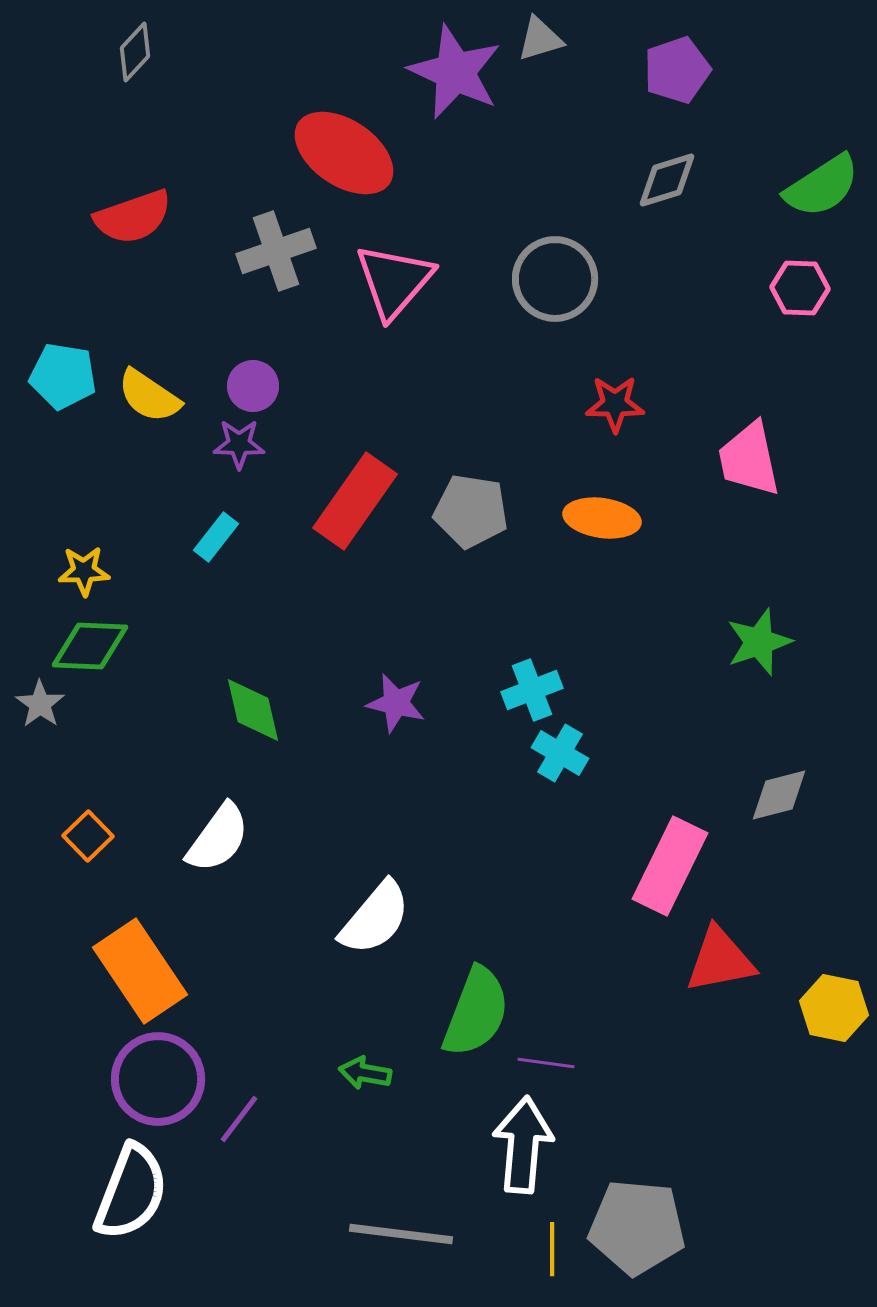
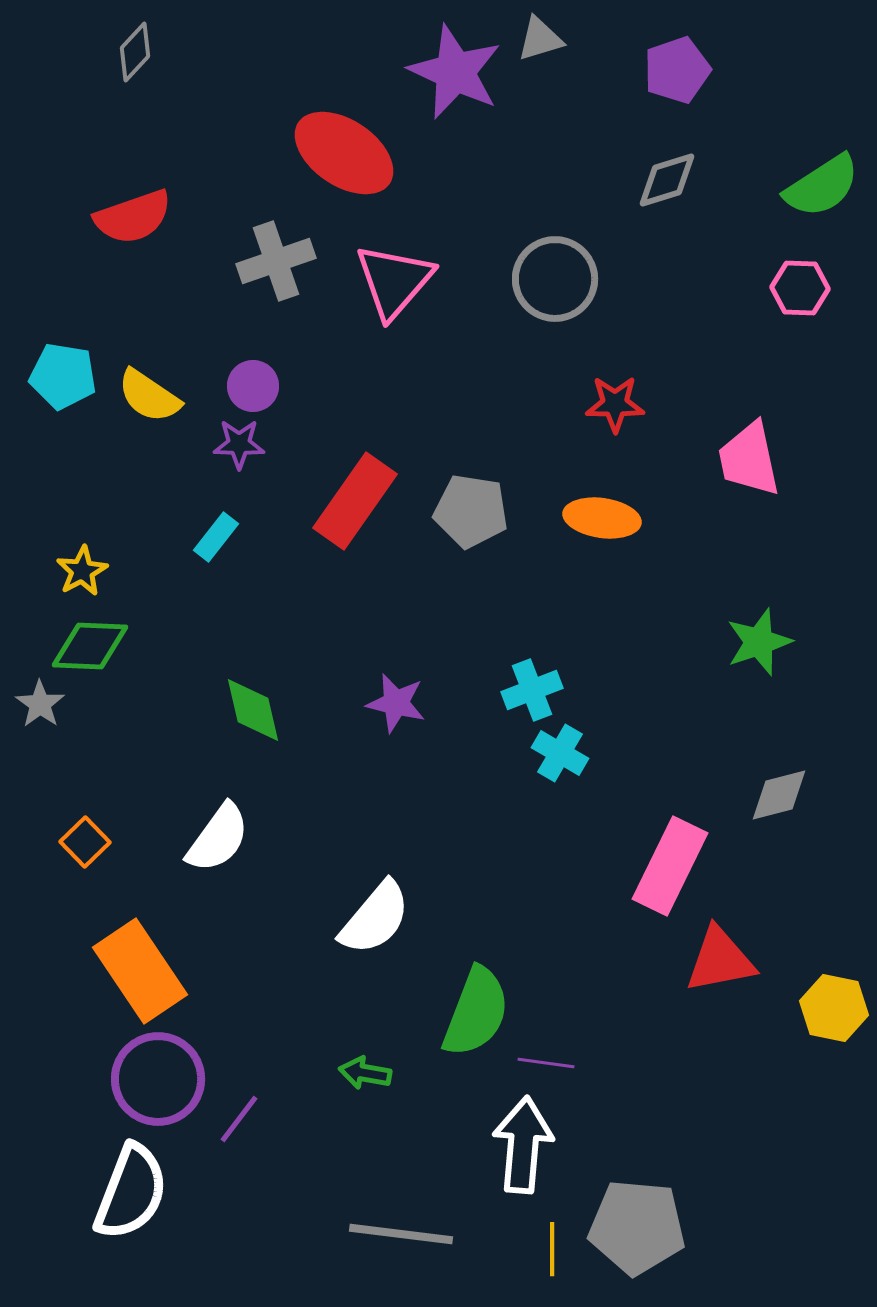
gray cross at (276, 251): moved 10 px down
yellow star at (84, 571): moved 2 px left; rotated 27 degrees counterclockwise
orange square at (88, 836): moved 3 px left, 6 px down
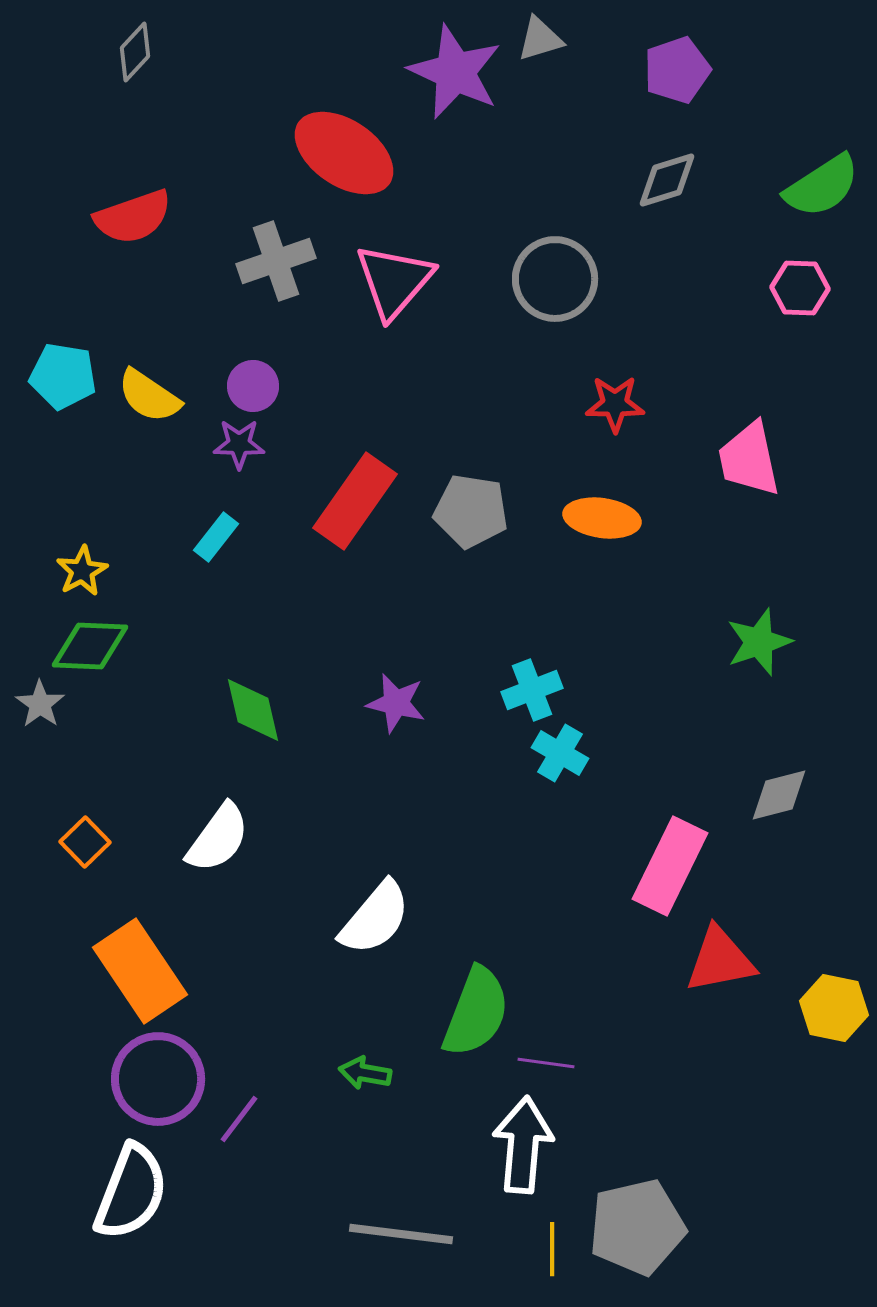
gray pentagon at (637, 1227): rotated 18 degrees counterclockwise
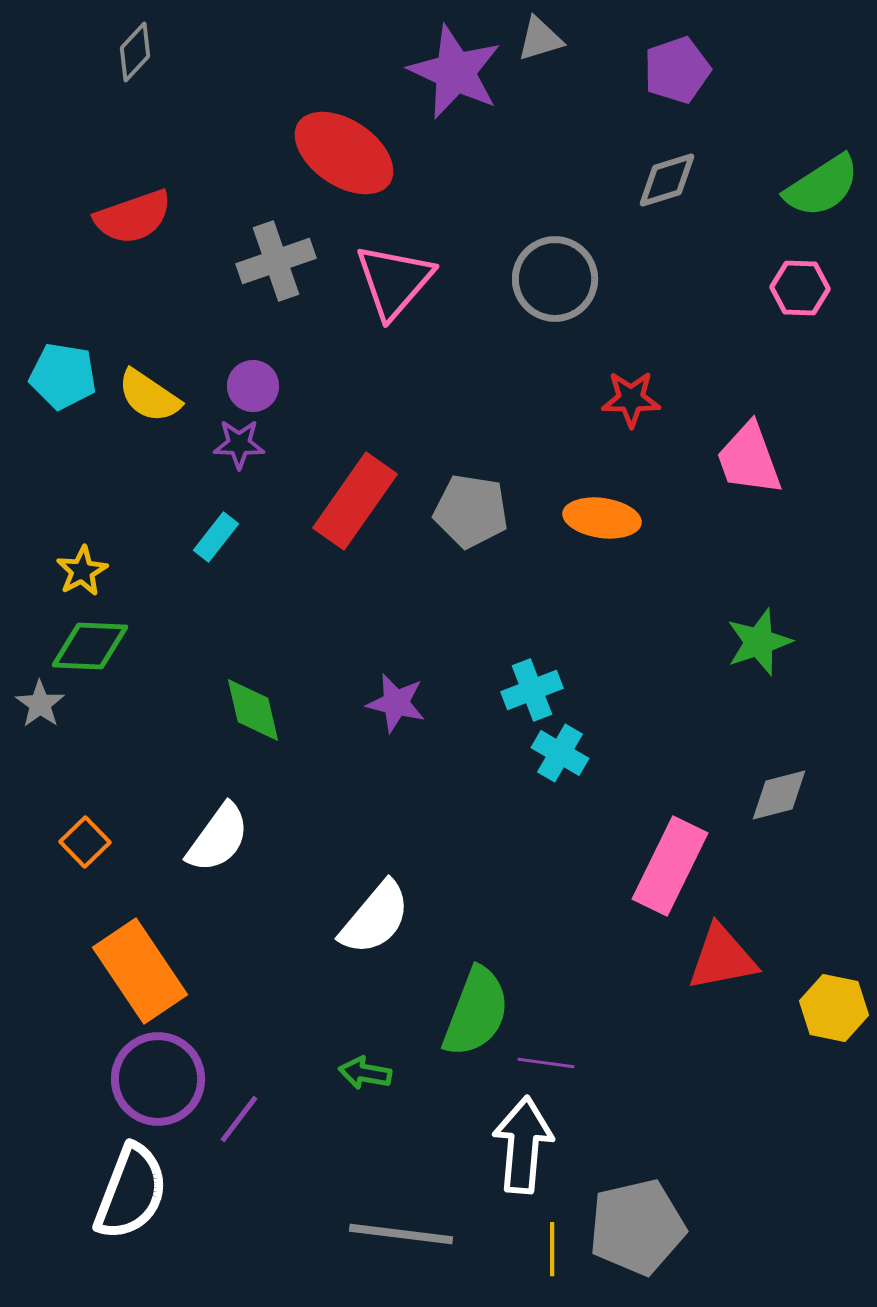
red star at (615, 404): moved 16 px right, 5 px up
pink trapezoid at (749, 459): rotated 8 degrees counterclockwise
red triangle at (720, 960): moved 2 px right, 2 px up
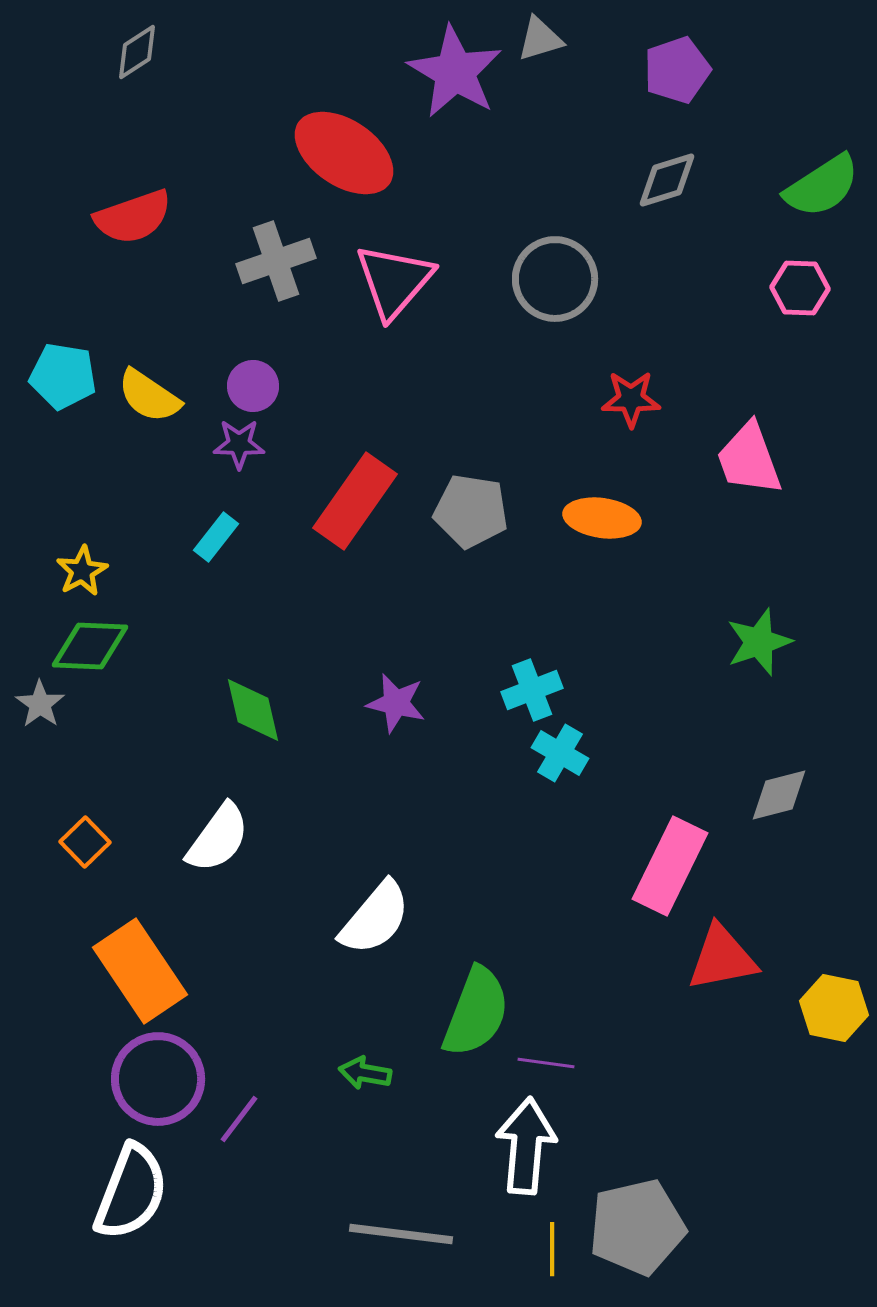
gray diamond at (135, 52): moved 2 px right; rotated 14 degrees clockwise
purple star at (455, 72): rotated 6 degrees clockwise
white arrow at (523, 1145): moved 3 px right, 1 px down
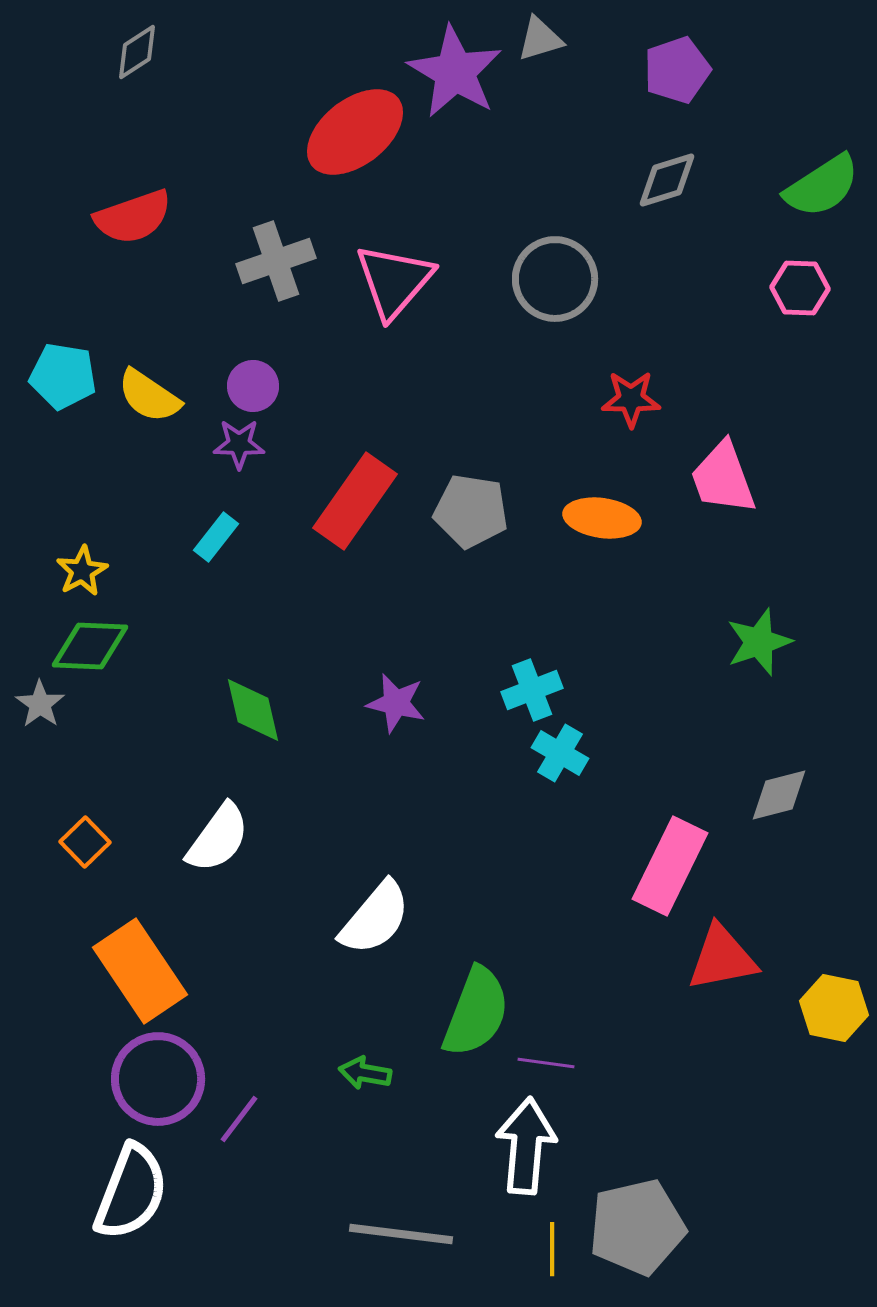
red ellipse at (344, 153): moved 11 px right, 21 px up; rotated 72 degrees counterclockwise
pink trapezoid at (749, 459): moved 26 px left, 19 px down
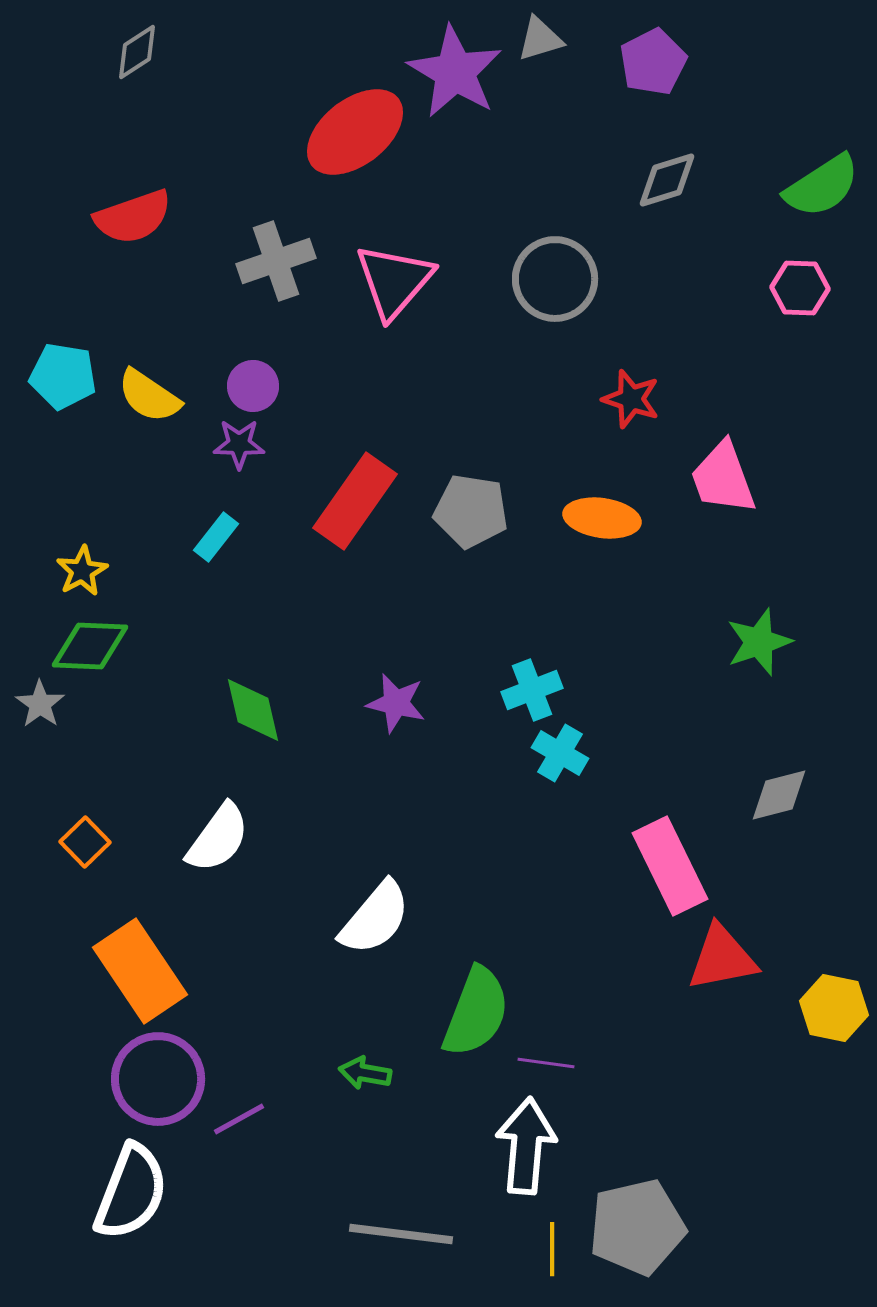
purple pentagon at (677, 70): moved 24 px left, 8 px up; rotated 8 degrees counterclockwise
red star at (631, 399): rotated 18 degrees clockwise
pink rectangle at (670, 866): rotated 52 degrees counterclockwise
purple line at (239, 1119): rotated 24 degrees clockwise
